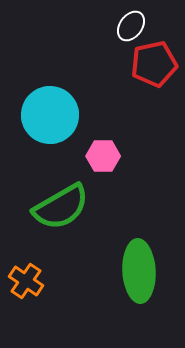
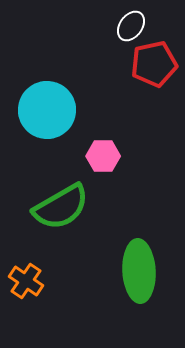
cyan circle: moved 3 px left, 5 px up
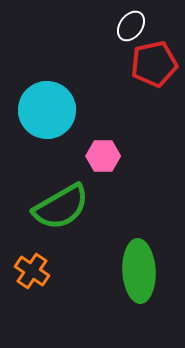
orange cross: moved 6 px right, 10 px up
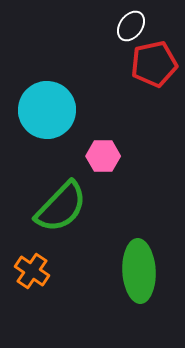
green semicircle: rotated 16 degrees counterclockwise
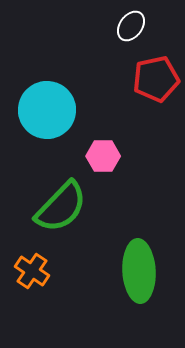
red pentagon: moved 2 px right, 15 px down
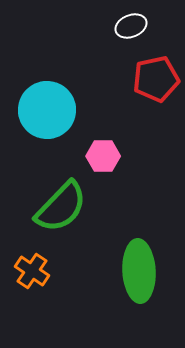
white ellipse: rotated 32 degrees clockwise
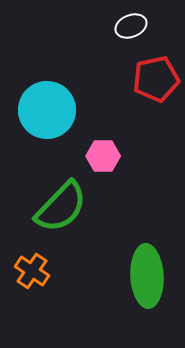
green ellipse: moved 8 px right, 5 px down
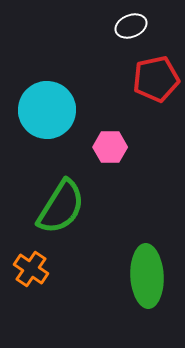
pink hexagon: moved 7 px right, 9 px up
green semicircle: rotated 12 degrees counterclockwise
orange cross: moved 1 px left, 2 px up
